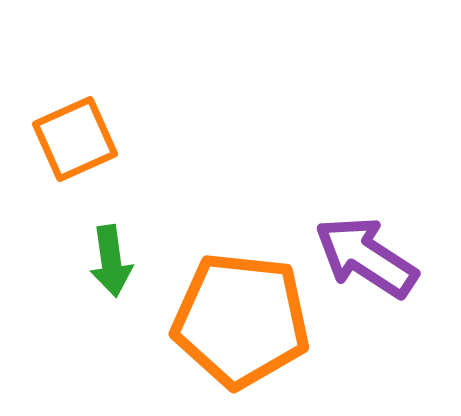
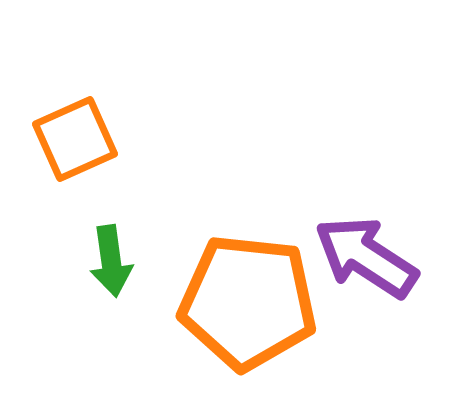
orange pentagon: moved 7 px right, 18 px up
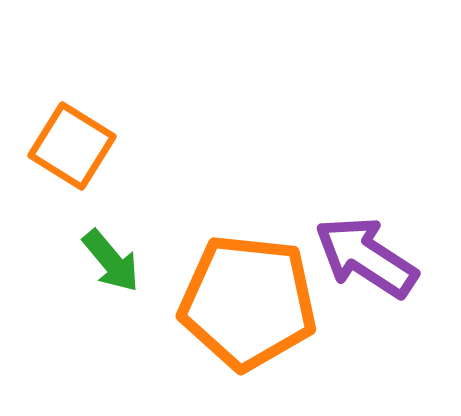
orange square: moved 3 px left, 7 px down; rotated 34 degrees counterclockwise
green arrow: rotated 32 degrees counterclockwise
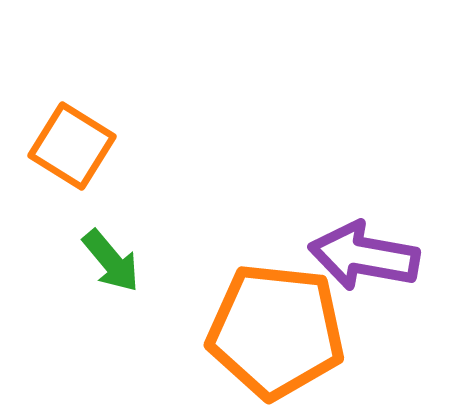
purple arrow: moved 2 px left, 1 px up; rotated 23 degrees counterclockwise
orange pentagon: moved 28 px right, 29 px down
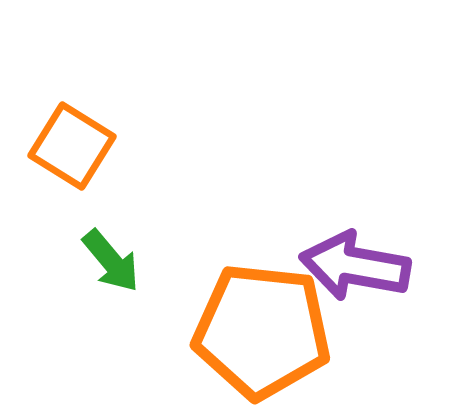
purple arrow: moved 9 px left, 10 px down
orange pentagon: moved 14 px left
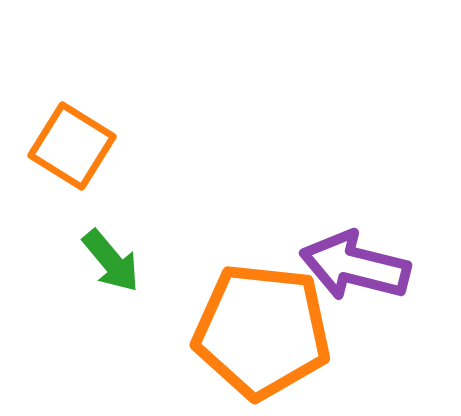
purple arrow: rotated 4 degrees clockwise
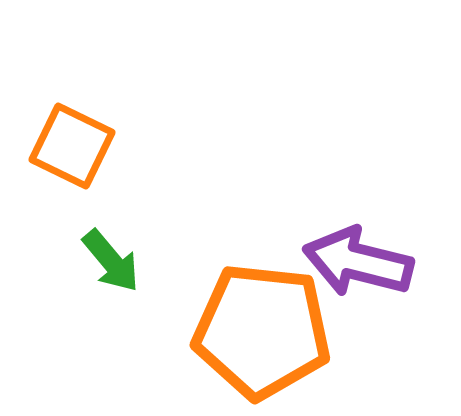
orange square: rotated 6 degrees counterclockwise
purple arrow: moved 3 px right, 4 px up
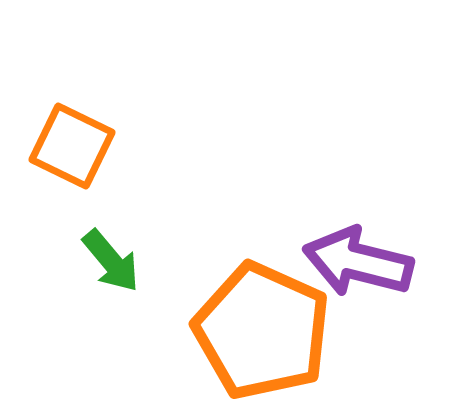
orange pentagon: rotated 18 degrees clockwise
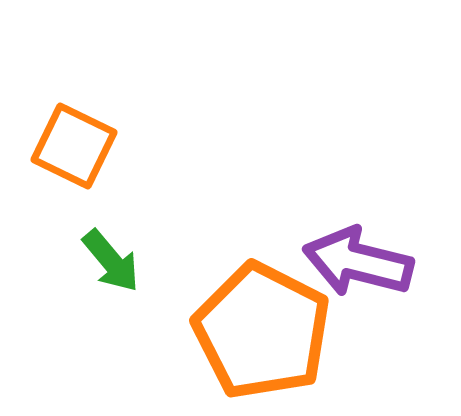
orange square: moved 2 px right
orange pentagon: rotated 3 degrees clockwise
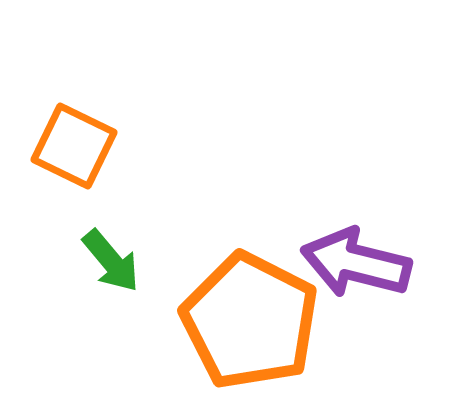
purple arrow: moved 2 px left, 1 px down
orange pentagon: moved 12 px left, 10 px up
